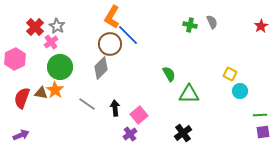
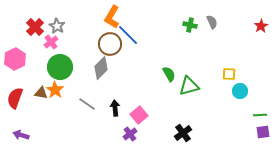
yellow square: moved 1 px left; rotated 24 degrees counterclockwise
green triangle: moved 8 px up; rotated 15 degrees counterclockwise
red semicircle: moved 7 px left
purple arrow: rotated 140 degrees counterclockwise
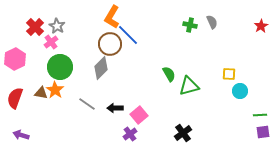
black arrow: rotated 84 degrees counterclockwise
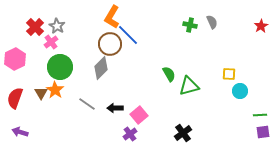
brown triangle: rotated 48 degrees clockwise
purple arrow: moved 1 px left, 3 px up
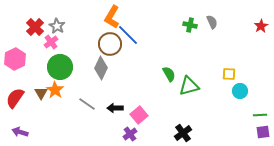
gray diamond: rotated 20 degrees counterclockwise
red semicircle: rotated 15 degrees clockwise
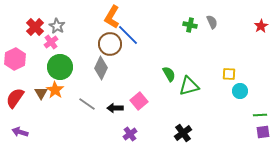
pink square: moved 14 px up
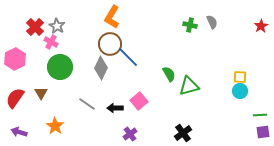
blue line: moved 22 px down
pink cross: rotated 24 degrees counterclockwise
yellow square: moved 11 px right, 3 px down
orange star: moved 36 px down
purple arrow: moved 1 px left
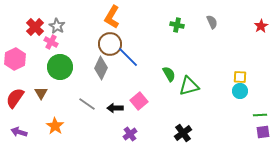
green cross: moved 13 px left
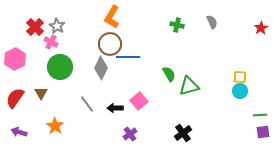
red star: moved 2 px down
blue line: rotated 45 degrees counterclockwise
gray line: rotated 18 degrees clockwise
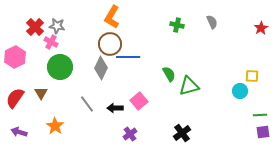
gray star: rotated 21 degrees counterclockwise
pink hexagon: moved 2 px up
yellow square: moved 12 px right, 1 px up
black cross: moved 1 px left
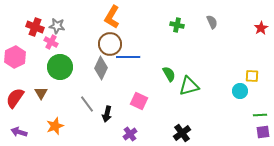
red cross: rotated 24 degrees counterclockwise
pink square: rotated 24 degrees counterclockwise
black arrow: moved 8 px left, 6 px down; rotated 77 degrees counterclockwise
orange star: rotated 18 degrees clockwise
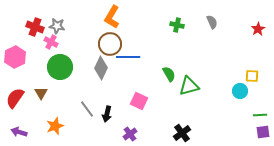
red star: moved 3 px left, 1 px down
gray line: moved 5 px down
